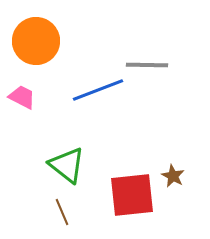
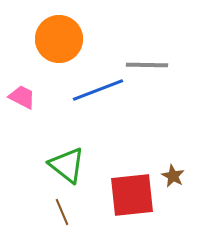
orange circle: moved 23 px right, 2 px up
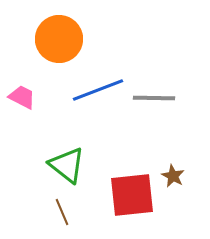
gray line: moved 7 px right, 33 px down
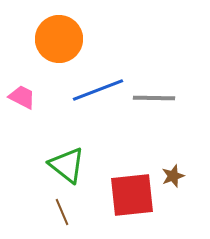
brown star: rotated 25 degrees clockwise
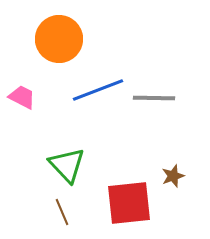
green triangle: rotated 9 degrees clockwise
red square: moved 3 px left, 8 px down
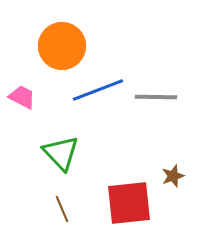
orange circle: moved 3 px right, 7 px down
gray line: moved 2 px right, 1 px up
green triangle: moved 6 px left, 12 px up
brown line: moved 3 px up
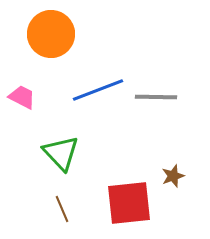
orange circle: moved 11 px left, 12 px up
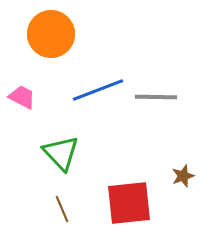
brown star: moved 10 px right
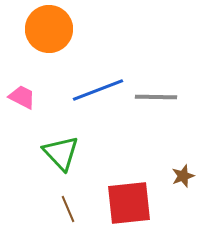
orange circle: moved 2 px left, 5 px up
brown line: moved 6 px right
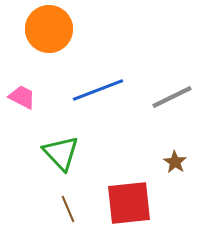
gray line: moved 16 px right; rotated 27 degrees counterclockwise
brown star: moved 8 px left, 14 px up; rotated 20 degrees counterclockwise
